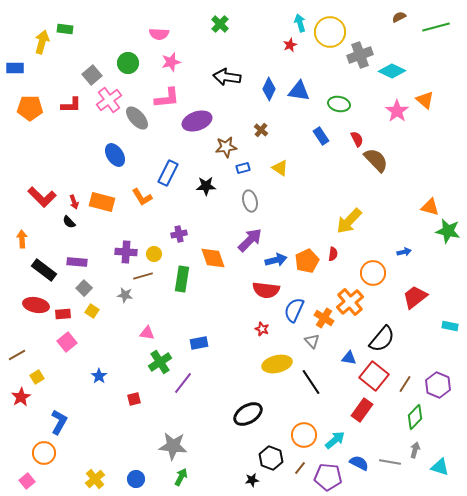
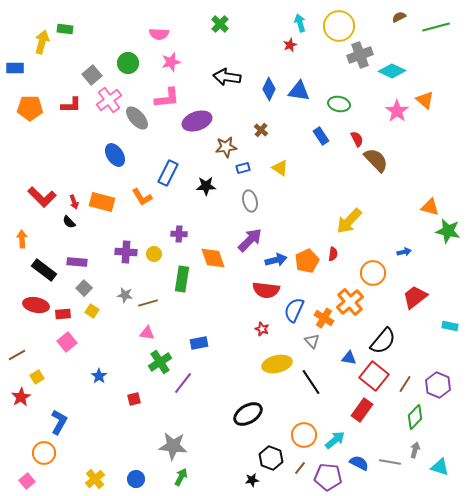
yellow circle at (330, 32): moved 9 px right, 6 px up
purple cross at (179, 234): rotated 14 degrees clockwise
brown line at (143, 276): moved 5 px right, 27 px down
black semicircle at (382, 339): moved 1 px right, 2 px down
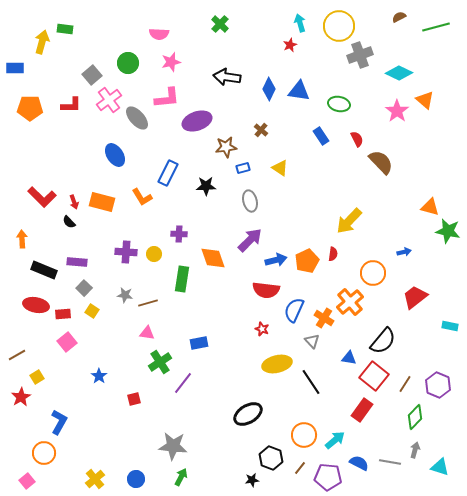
cyan diamond at (392, 71): moved 7 px right, 2 px down
brown semicircle at (376, 160): moved 5 px right, 2 px down
black rectangle at (44, 270): rotated 15 degrees counterclockwise
